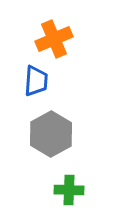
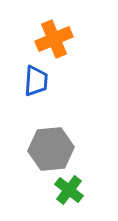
gray hexagon: moved 15 px down; rotated 24 degrees clockwise
green cross: rotated 36 degrees clockwise
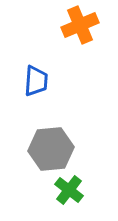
orange cross: moved 26 px right, 14 px up
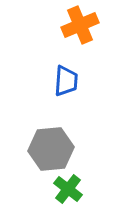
blue trapezoid: moved 30 px right
green cross: moved 1 px left, 1 px up
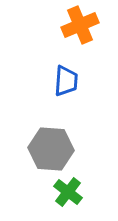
gray hexagon: rotated 9 degrees clockwise
green cross: moved 3 px down
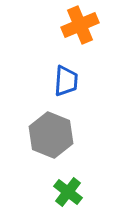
gray hexagon: moved 14 px up; rotated 18 degrees clockwise
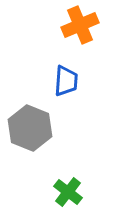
gray hexagon: moved 21 px left, 7 px up
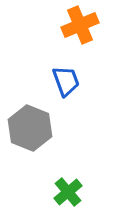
blue trapezoid: rotated 24 degrees counterclockwise
green cross: rotated 12 degrees clockwise
